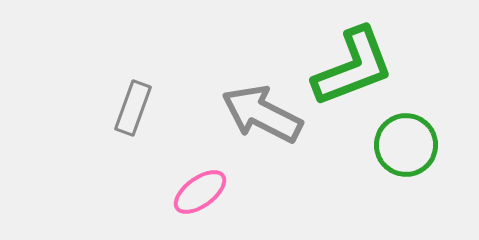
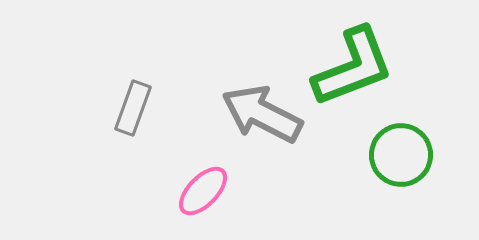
green circle: moved 5 px left, 10 px down
pink ellipse: moved 3 px right, 1 px up; rotated 10 degrees counterclockwise
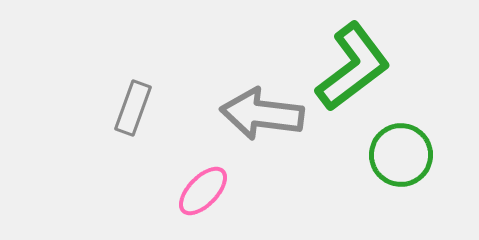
green L-shape: rotated 16 degrees counterclockwise
gray arrow: rotated 20 degrees counterclockwise
